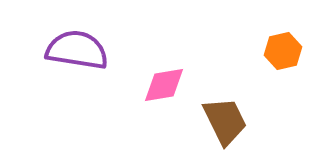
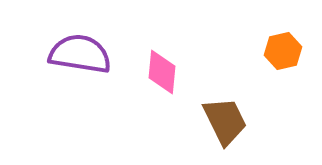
purple semicircle: moved 3 px right, 4 px down
pink diamond: moved 2 px left, 13 px up; rotated 75 degrees counterclockwise
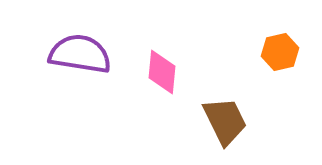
orange hexagon: moved 3 px left, 1 px down
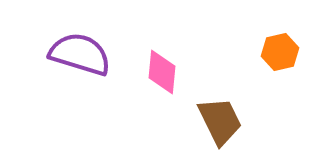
purple semicircle: rotated 8 degrees clockwise
brown trapezoid: moved 5 px left
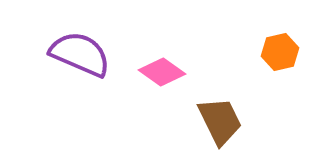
purple semicircle: rotated 6 degrees clockwise
pink diamond: rotated 60 degrees counterclockwise
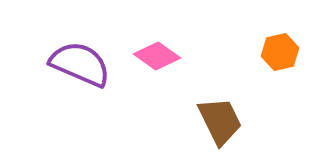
purple semicircle: moved 10 px down
pink diamond: moved 5 px left, 16 px up
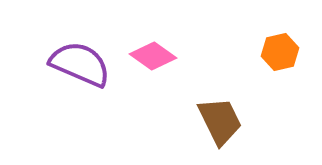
pink diamond: moved 4 px left
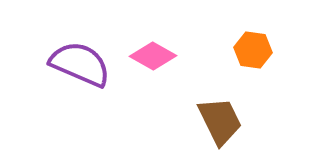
orange hexagon: moved 27 px left, 2 px up; rotated 21 degrees clockwise
pink diamond: rotated 6 degrees counterclockwise
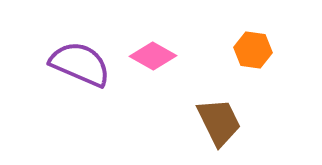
brown trapezoid: moved 1 px left, 1 px down
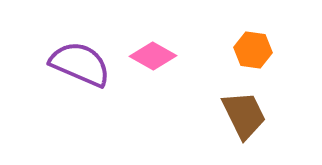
brown trapezoid: moved 25 px right, 7 px up
